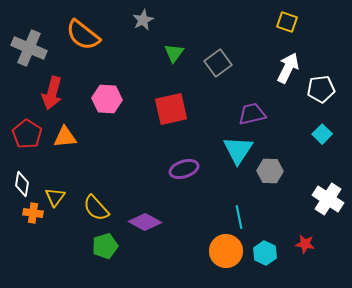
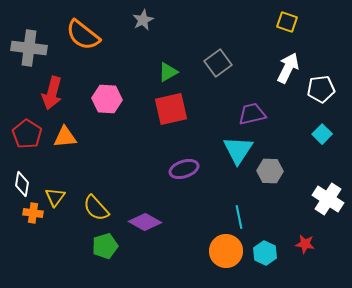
gray cross: rotated 16 degrees counterclockwise
green triangle: moved 6 px left, 19 px down; rotated 25 degrees clockwise
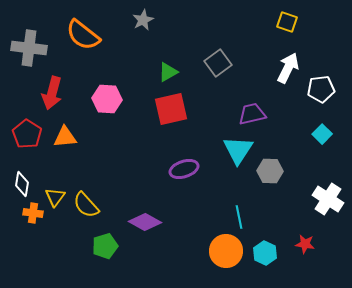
yellow semicircle: moved 10 px left, 3 px up
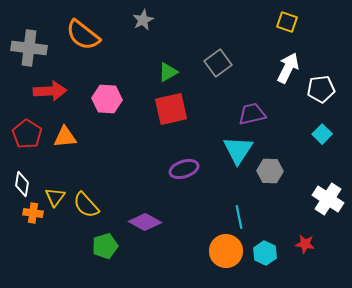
red arrow: moved 2 px left, 2 px up; rotated 108 degrees counterclockwise
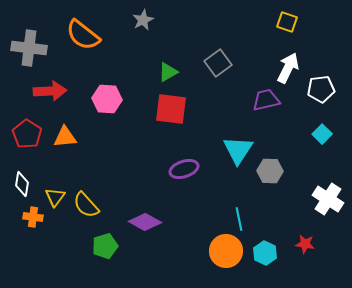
red square: rotated 20 degrees clockwise
purple trapezoid: moved 14 px right, 14 px up
orange cross: moved 4 px down
cyan line: moved 2 px down
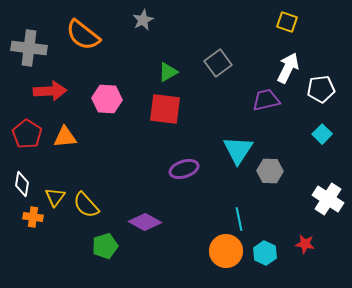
red square: moved 6 px left
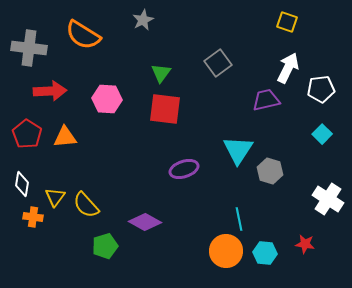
orange semicircle: rotated 6 degrees counterclockwise
green triangle: moved 7 px left, 1 px down; rotated 25 degrees counterclockwise
gray hexagon: rotated 15 degrees clockwise
cyan hexagon: rotated 20 degrees counterclockwise
